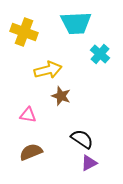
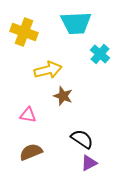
brown star: moved 2 px right
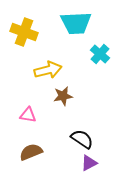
brown star: rotated 30 degrees counterclockwise
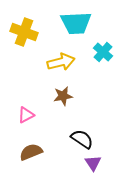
cyan cross: moved 3 px right, 2 px up
yellow arrow: moved 13 px right, 8 px up
pink triangle: moved 2 px left; rotated 36 degrees counterclockwise
purple triangle: moved 4 px right; rotated 36 degrees counterclockwise
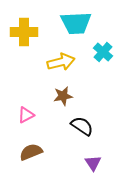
yellow cross: rotated 20 degrees counterclockwise
black semicircle: moved 13 px up
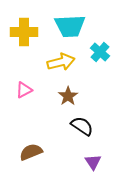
cyan trapezoid: moved 6 px left, 3 px down
cyan cross: moved 3 px left
brown star: moved 5 px right; rotated 24 degrees counterclockwise
pink triangle: moved 2 px left, 25 px up
purple triangle: moved 1 px up
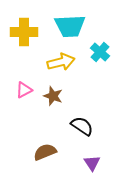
brown star: moved 15 px left; rotated 18 degrees counterclockwise
brown semicircle: moved 14 px right
purple triangle: moved 1 px left, 1 px down
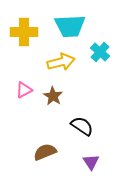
brown star: rotated 12 degrees clockwise
purple triangle: moved 1 px left, 1 px up
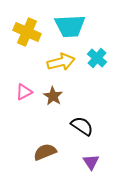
yellow cross: moved 3 px right; rotated 24 degrees clockwise
cyan cross: moved 3 px left, 6 px down
pink triangle: moved 2 px down
